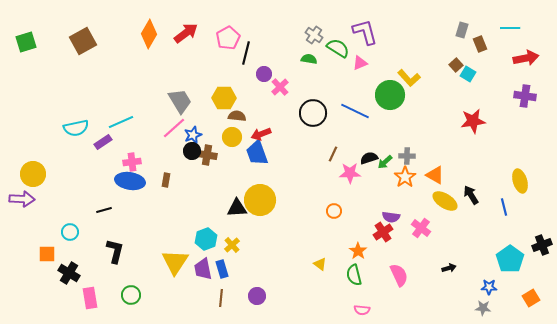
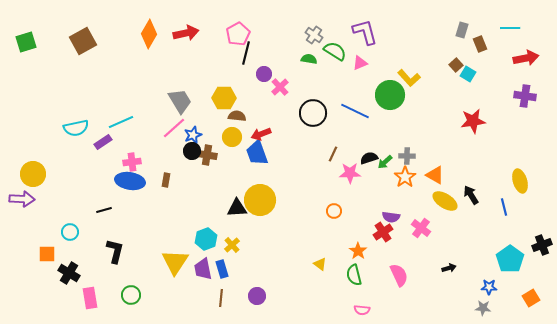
red arrow at (186, 33): rotated 25 degrees clockwise
pink pentagon at (228, 38): moved 10 px right, 4 px up
green semicircle at (338, 48): moved 3 px left, 3 px down
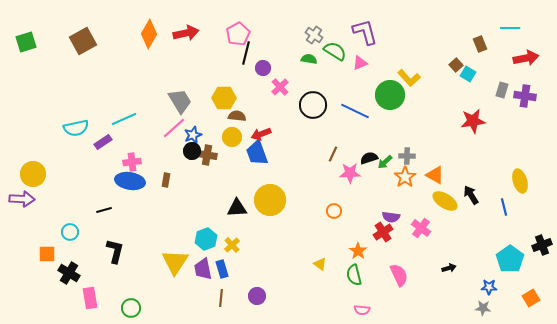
gray rectangle at (462, 30): moved 40 px right, 60 px down
purple circle at (264, 74): moved 1 px left, 6 px up
black circle at (313, 113): moved 8 px up
cyan line at (121, 122): moved 3 px right, 3 px up
yellow circle at (260, 200): moved 10 px right
green circle at (131, 295): moved 13 px down
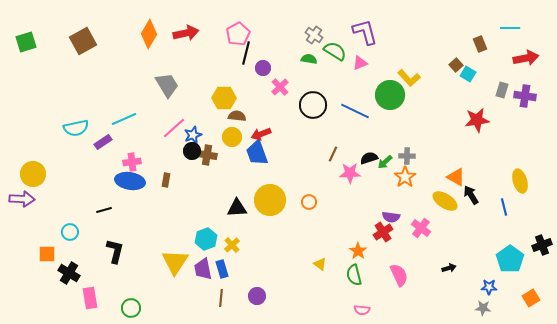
gray trapezoid at (180, 101): moved 13 px left, 16 px up
red star at (473, 121): moved 4 px right, 1 px up
orange triangle at (435, 175): moved 21 px right, 2 px down
orange circle at (334, 211): moved 25 px left, 9 px up
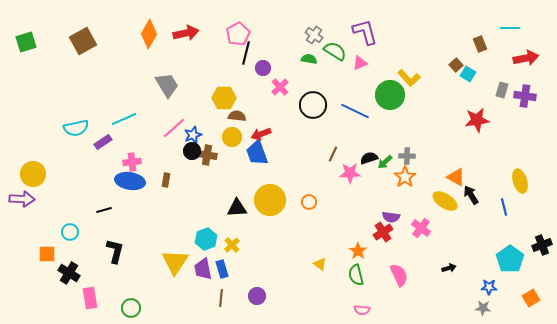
green semicircle at (354, 275): moved 2 px right
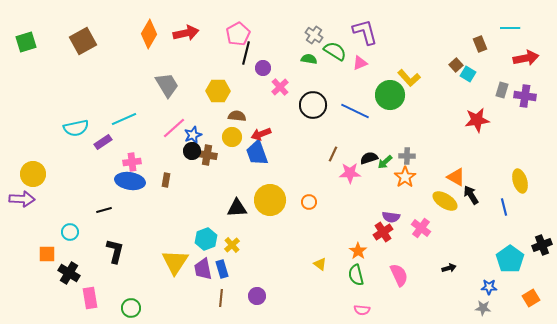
yellow hexagon at (224, 98): moved 6 px left, 7 px up
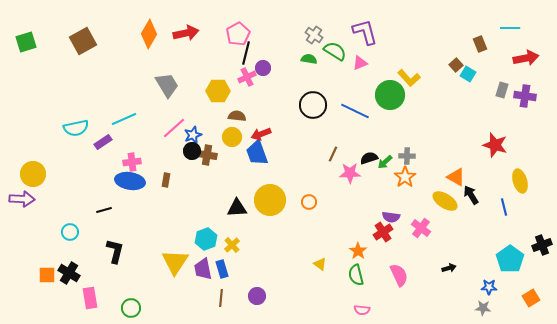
pink cross at (280, 87): moved 33 px left, 10 px up; rotated 18 degrees clockwise
red star at (477, 120): moved 18 px right, 25 px down; rotated 25 degrees clockwise
orange square at (47, 254): moved 21 px down
